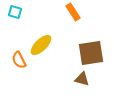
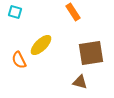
brown triangle: moved 2 px left, 3 px down
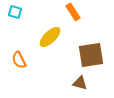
yellow ellipse: moved 9 px right, 8 px up
brown square: moved 2 px down
brown triangle: moved 1 px down
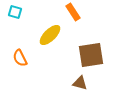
yellow ellipse: moved 2 px up
orange semicircle: moved 1 px right, 2 px up
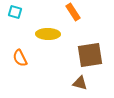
yellow ellipse: moved 2 px left, 1 px up; rotated 45 degrees clockwise
brown square: moved 1 px left
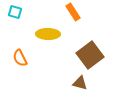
brown square: rotated 28 degrees counterclockwise
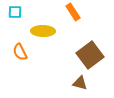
cyan square: rotated 16 degrees counterclockwise
yellow ellipse: moved 5 px left, 3 px up
orange semicircle: moved 6 px up
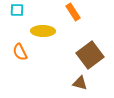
cyan square: moved 2 px right, 2 px up
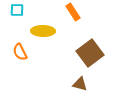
brown square: moved 2 px up
brown triangle: moved 1 px down
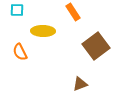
brown square: moved 6 px right, 7 px up
brown triangle: rotated 35 degrees counterclockwise
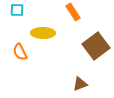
yellow ellipse: moved 2 px down
